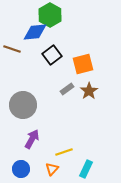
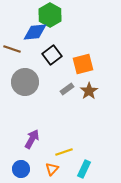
gray circle: moved 2 px right, 23 px up
cyan rectangle: moved 2 px left
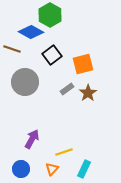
blue diamond: moved 4 px left; rotated 35 degrees clockwise
brown star: moved 1 px left, 2 px down
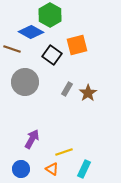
black square: rotated 18 degrees counterclockwise
orange square: moved 6 px left, 19 px up
gray rectangle: rotated 24 degrees counterclockwise
orange triangle: rotated 40 degrees counterclockwise
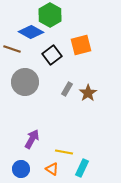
orange square: moved 4 px right
black square: rotated 18 degrees clockwise
yellow line: rotated 30 degrees clockwise
cyan rectangle: moved 2 px left, 1 px up
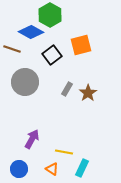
blue circle: moved 2 px left
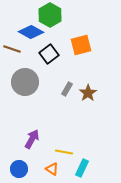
black square: moved 3 px left, 1 px up
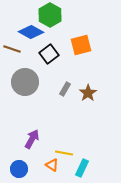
gray rectangle: moved 2 px left
yellow line: moved 1 px down
orange triangle: moved 4 px up
